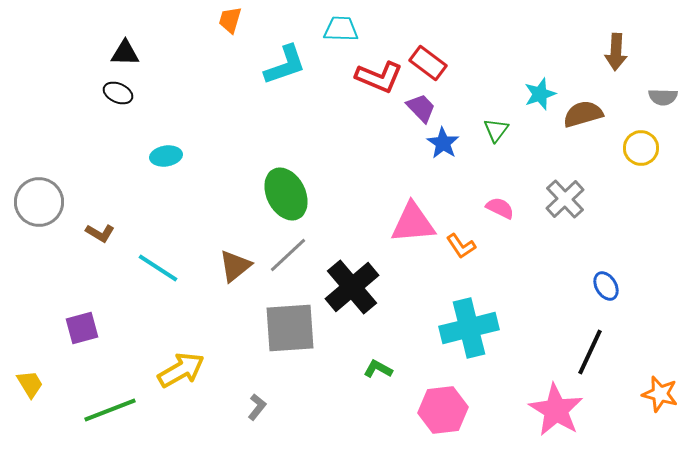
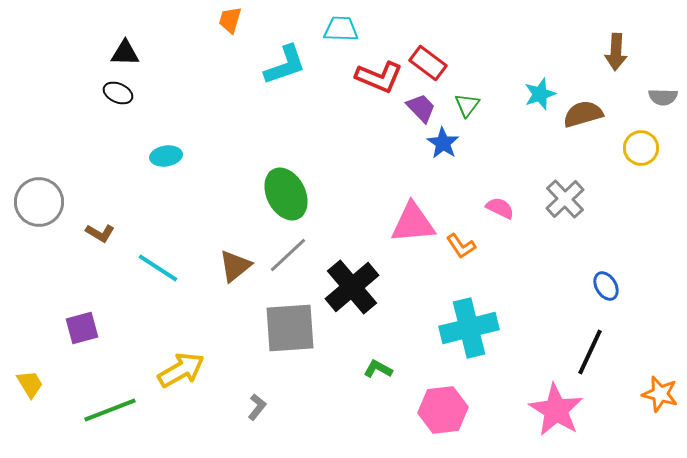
green triangle: moved 29 px left, 25 px up
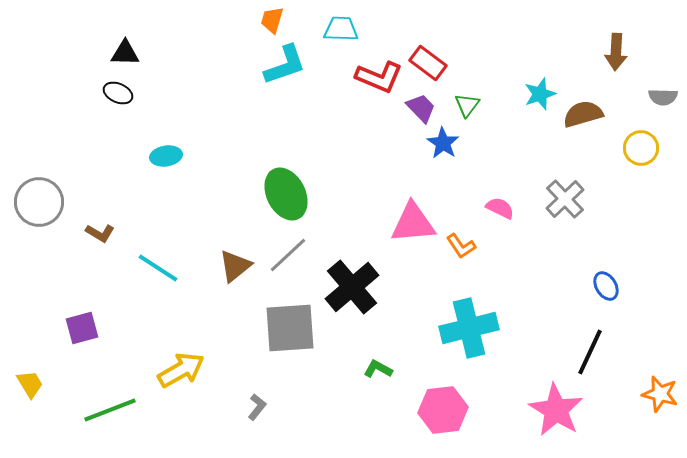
orange trapezoid: moved 42 px right
